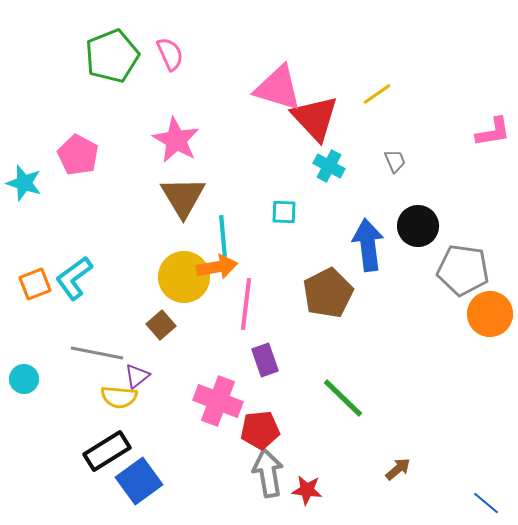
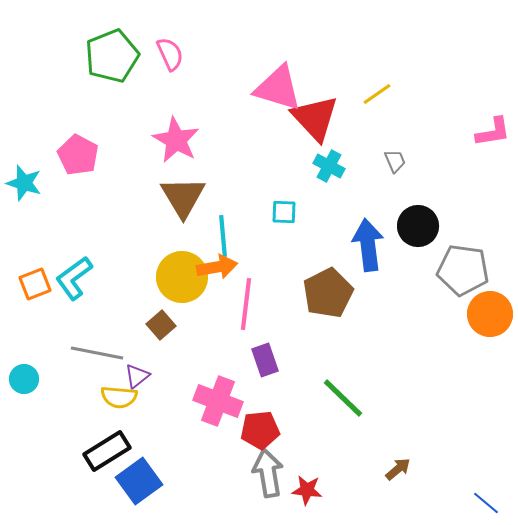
yellow circle: moved 2 px left
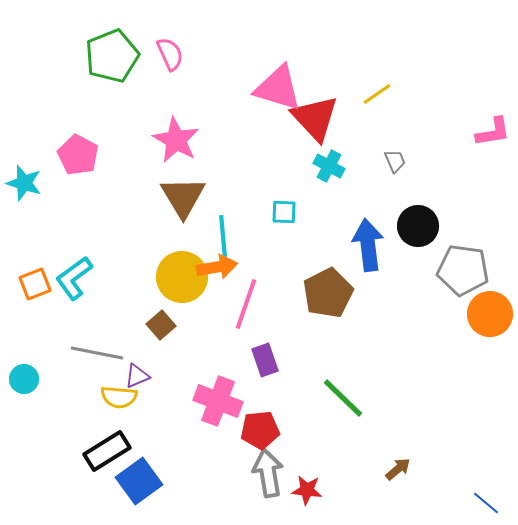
pink line: rotated 12 degrees clockwise
purple triangle: rotated 16 degrees clockwise
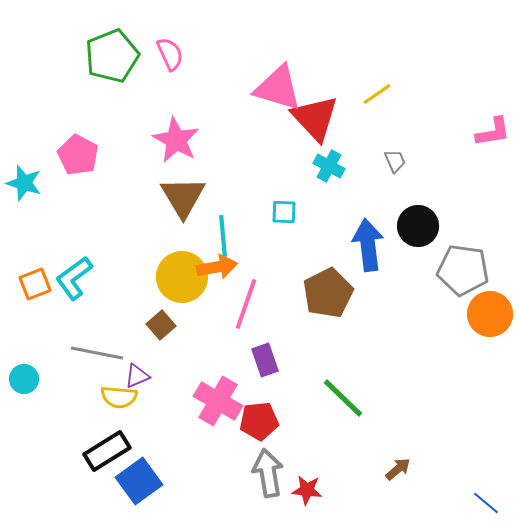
pink cross: rotated 9 degrees clockwise
red pentagon: moved 1 px left, 9 px up
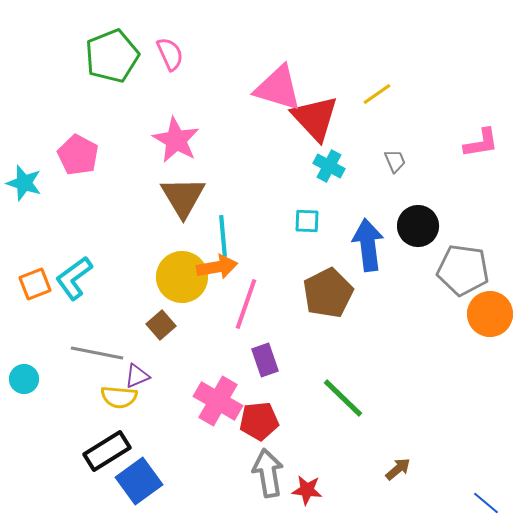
pink L-shape: moved 12 px left, 11 px down
cyan square: moved 23 px right, 9 px down
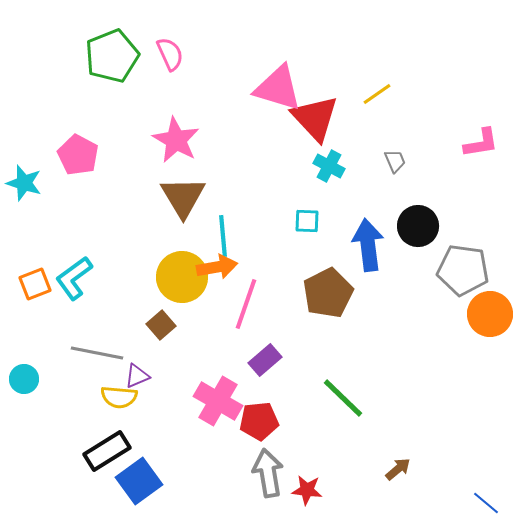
purple rectangle: rotated 68 degrees clockwise
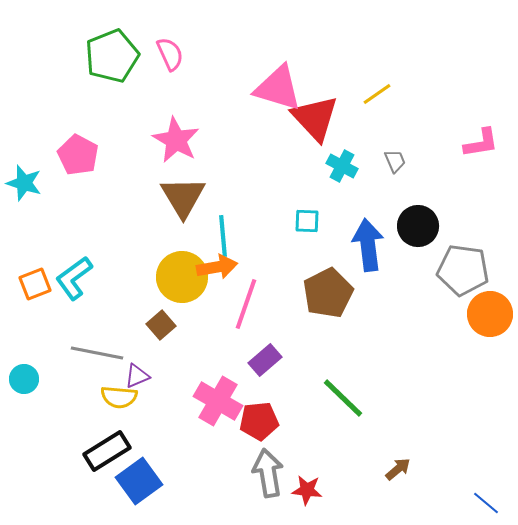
cyan cross: moved 13 px right
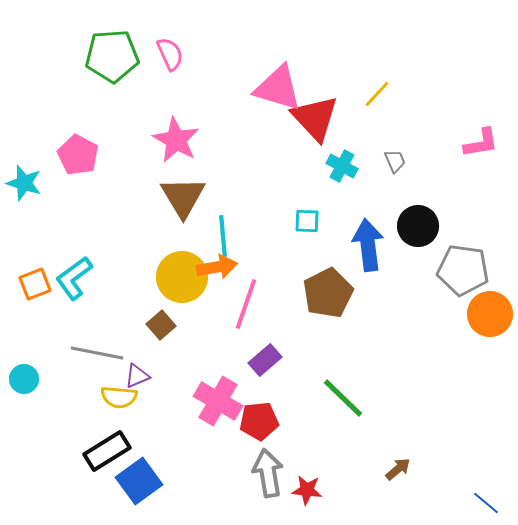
green pentagon: rotated 18 degrees clockwise
yellow line: rotated 12 degrees counterclockwise
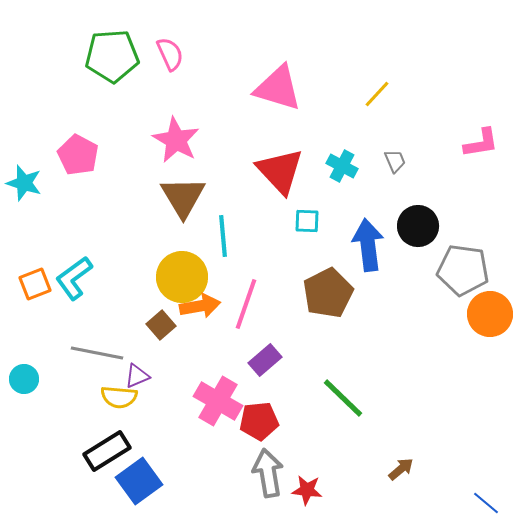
red triangle: moved 35 px left, 53 px down
orange arrow: moved 17 px left, 39 px down
brown arrow: moved 3 px right
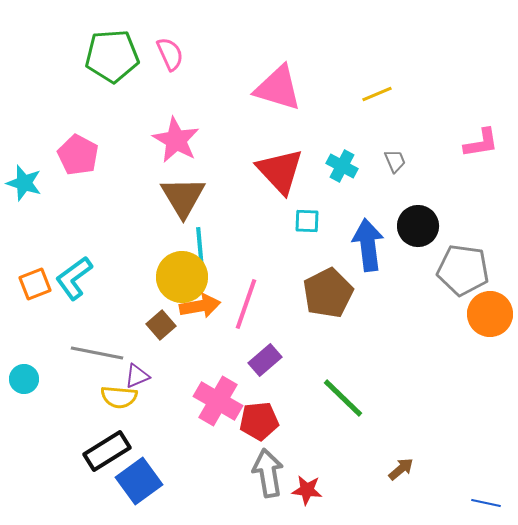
yellow line: rotated 24 degrees clockwise
cyan line: moved 23 px left, 12 px down
blue line: rotated 28 degrees counterclockwise
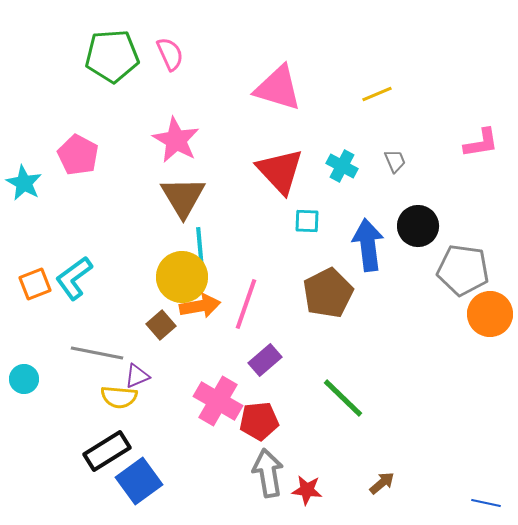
cyan star: rotated 12 degrees clockwise
brown arrow: moved 19 px left, 14 px down
